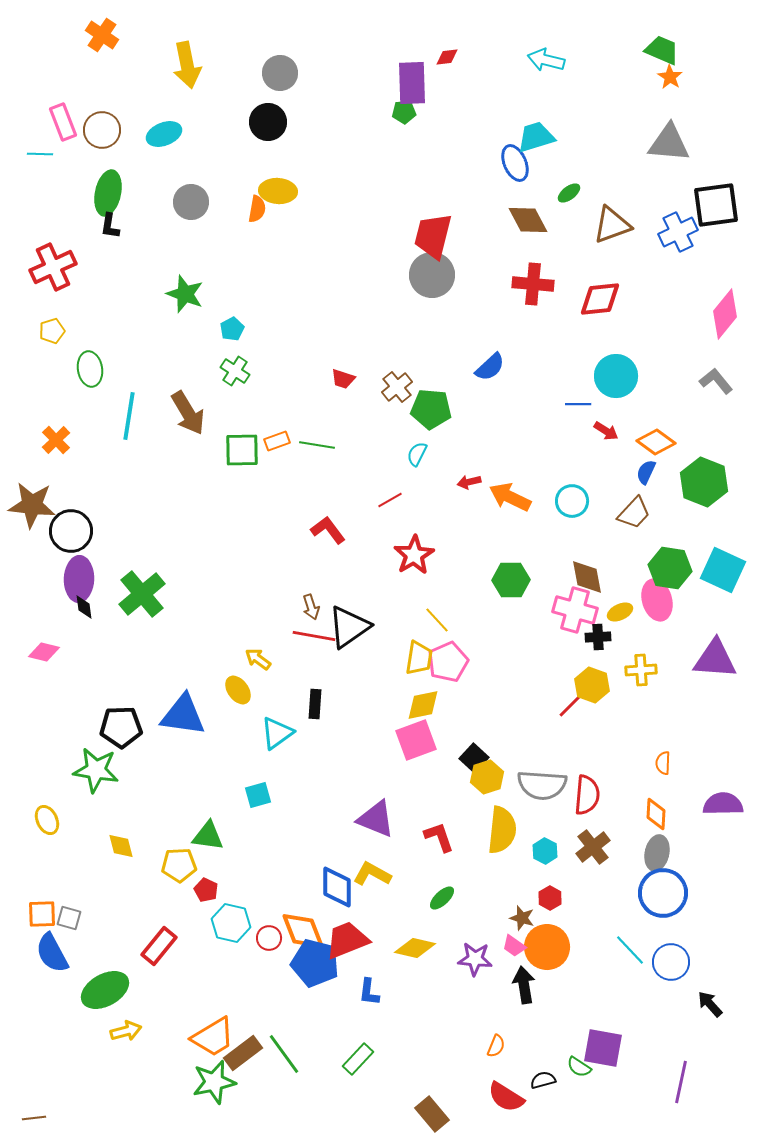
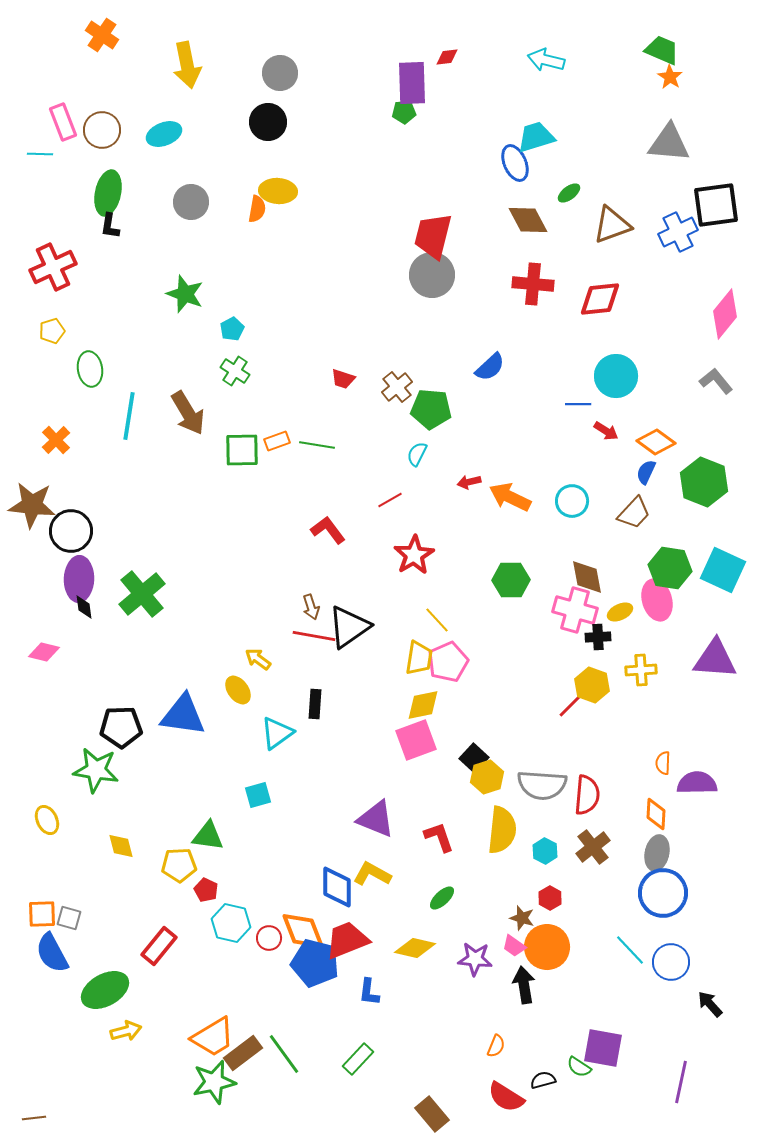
purple semicircle at (723, 804): moved 26 px left, 21 px up
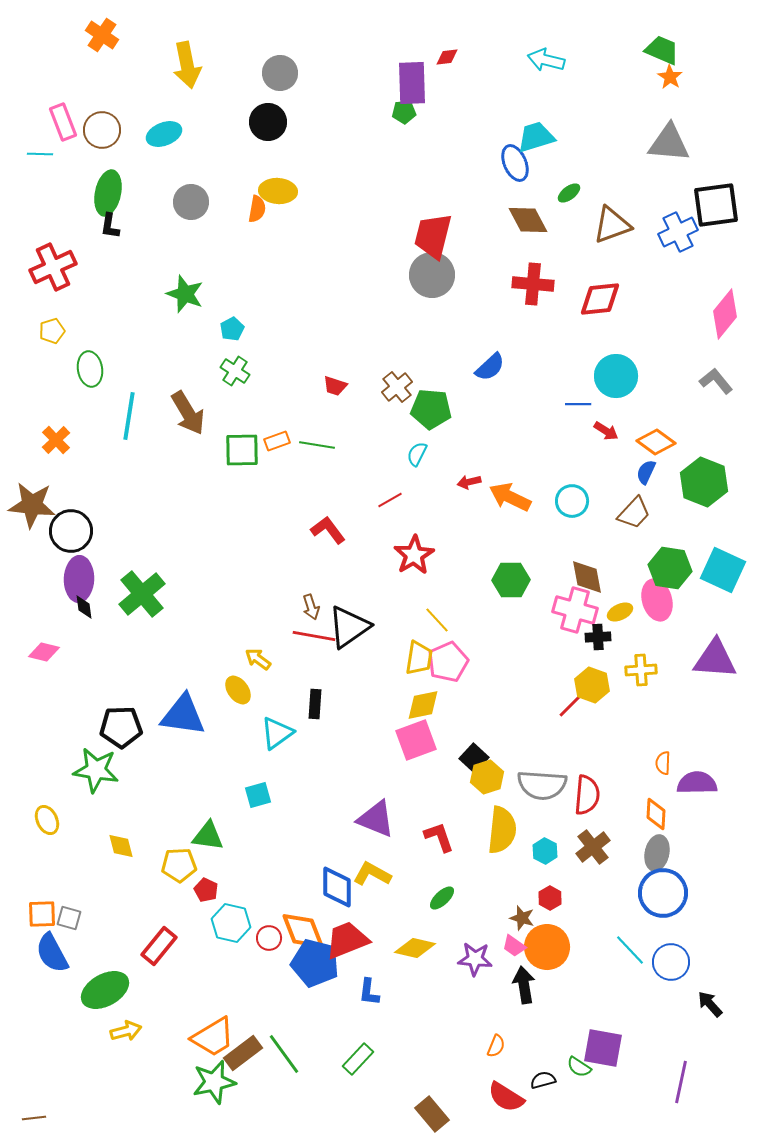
red trapezoid at (343, 379): moved 8 px left, 7 px down
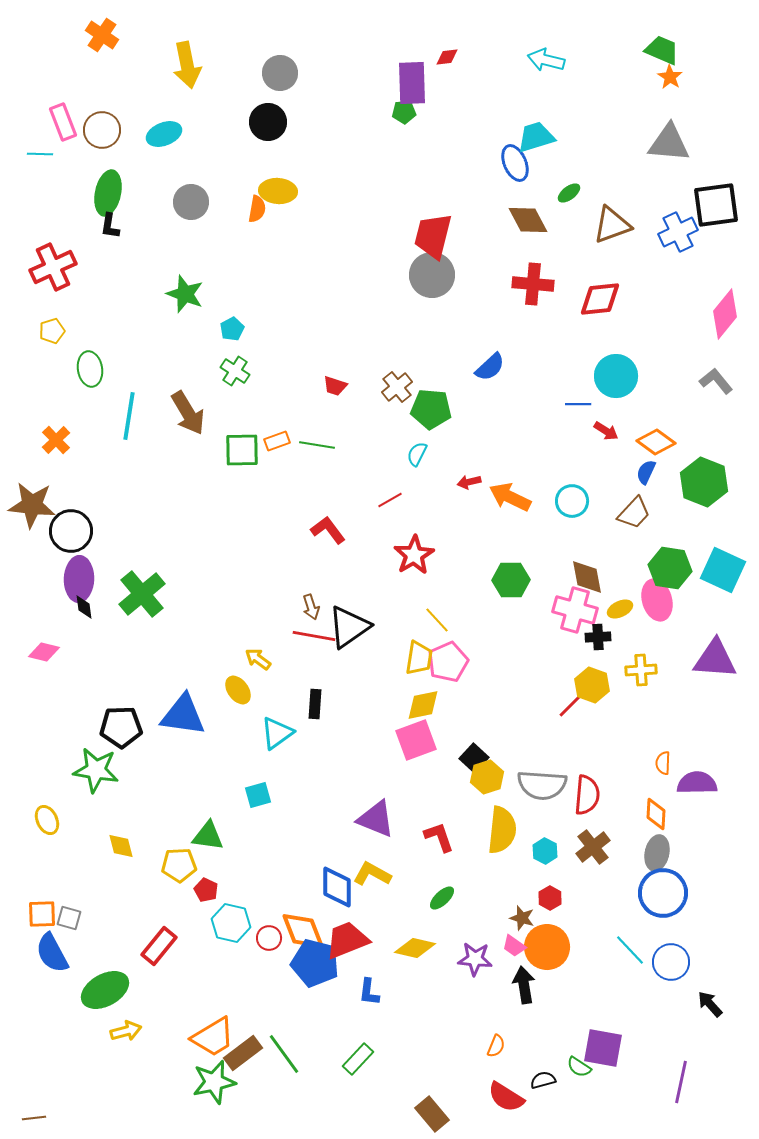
yellow ellipse at (620, 612): moved 3 px up
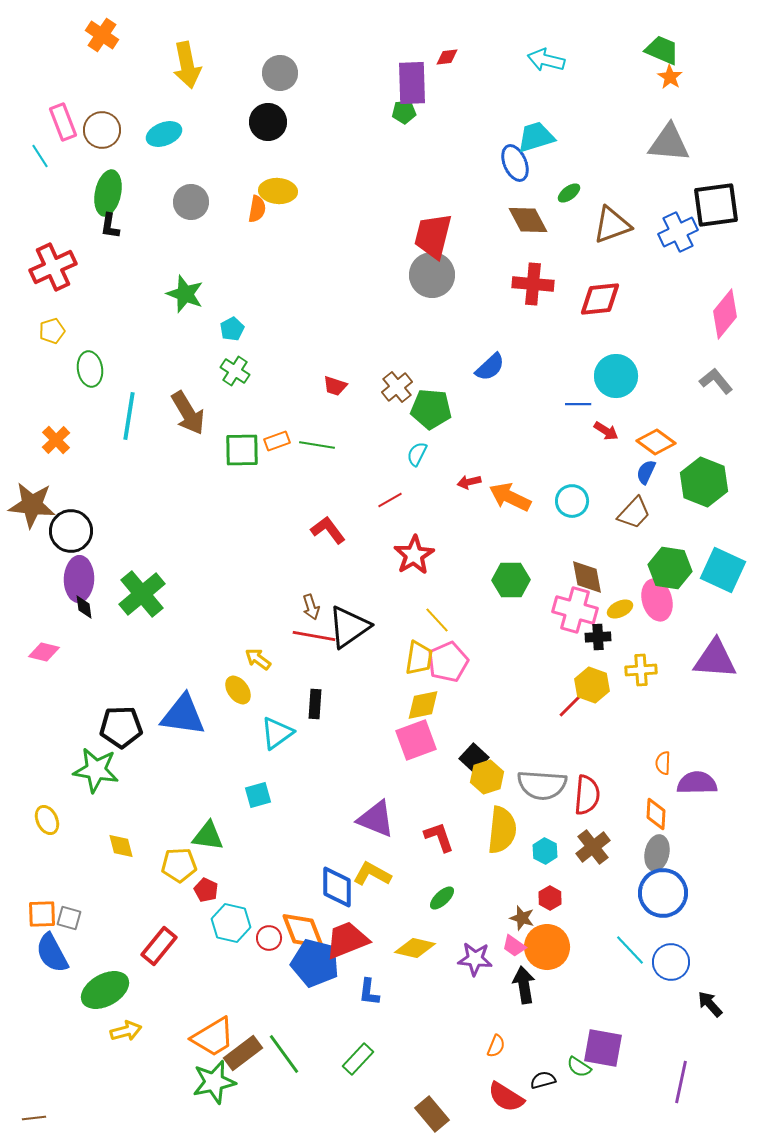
cyan line at (40, 154): moved 2 px down; rotated 55 degrees clockwise
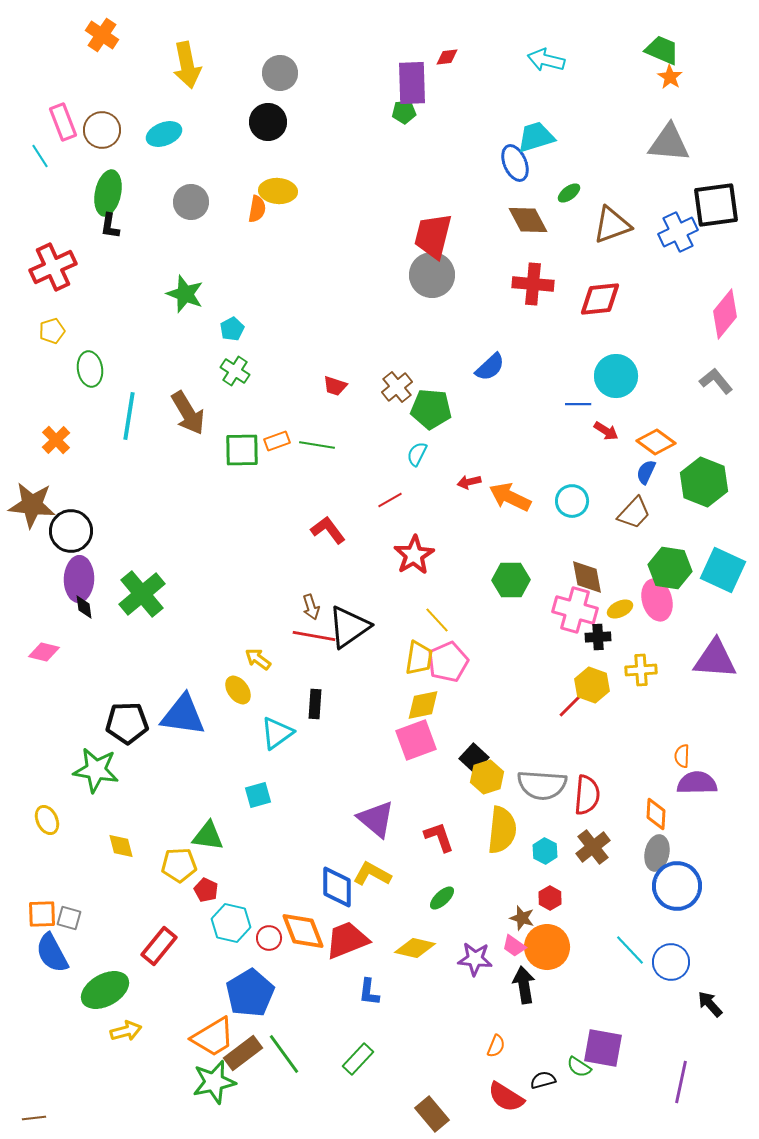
black pentagon at (121, 727): moved 6 px right, 4 px up
orange semicircle at (663, 763): moved 19 px right, 7 px up
purple triangle at (376, 819): rotated 18 degrees clockwise
blue circle at (663, 893): moved 14 px right, 7 px up
blue pentagon at (315, 963): moved 65 px left, 30 px down; rotated 27 degrees clockwise
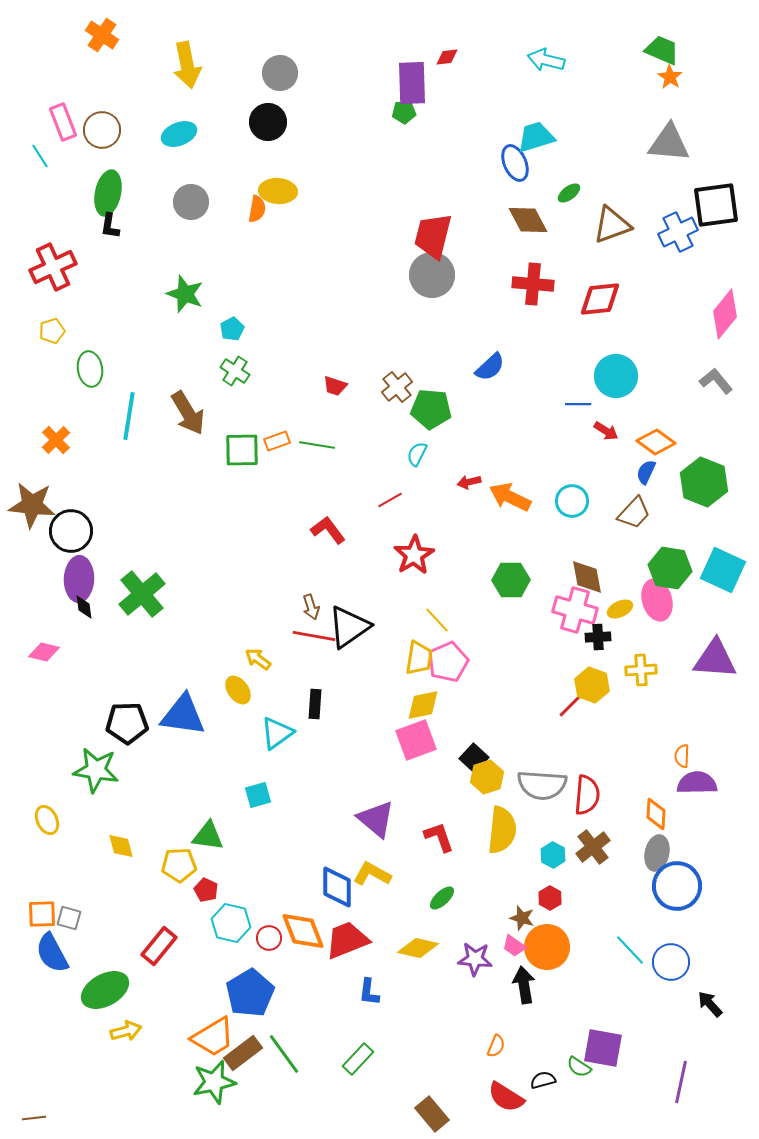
cyan ellipse at (164, 134): moved 15 px right
cyan hexagon at (545, 851): moved 8 px right, 4 px down
yellow diamond at (415, 948): moved 3 px right
